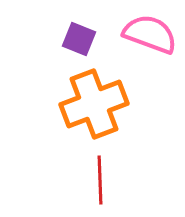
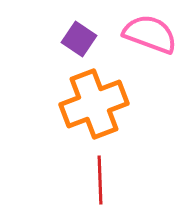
purple square: rotated 12 degrees clockwise
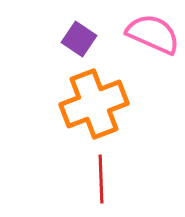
pink semicircle: moved 3 px right; rotated 4 degrees clockwise
red line: moved 1 px right, 1 px up
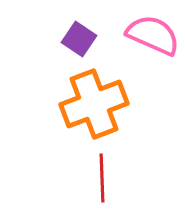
pink semicircle: moved 1 px down
red line: moved 1 px right, 1 px up
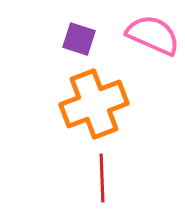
purple square: rotated 16 degrees counterclockwise
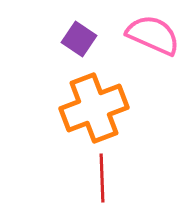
purple square: rotated 16 degrees clockwise
orange cross: moved 4 px down
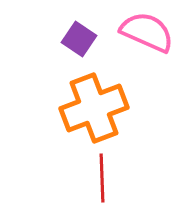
pink semicircle: moved 6 px left, 3 px up
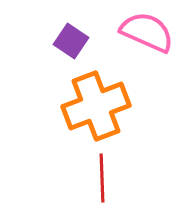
purple square: moved 8 px left, 2 px down
orange cross: moved 2 px right, 2 px up
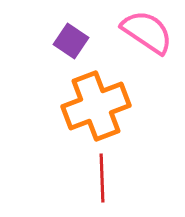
pink semicircle: rotated 10 degrees clockwise
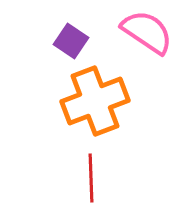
orange cross: moved 1 px left, 5 px up
red line: moved 11 px left
